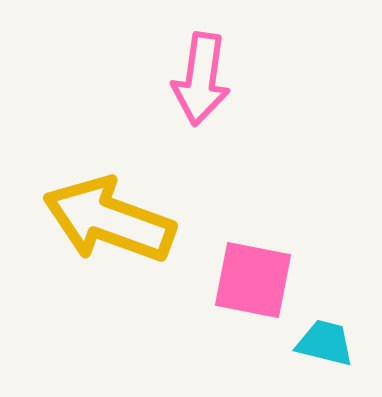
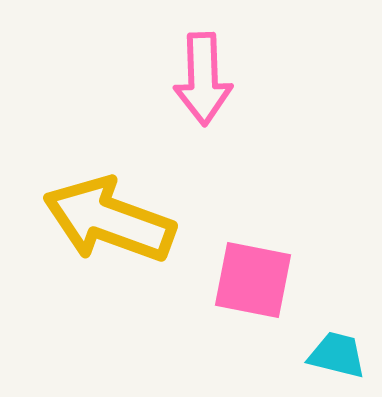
pink arrow: moved 2 px right; rotated 10 degrees counterclockwise
cyan trapezoid: moved 12 px right, 12 px down
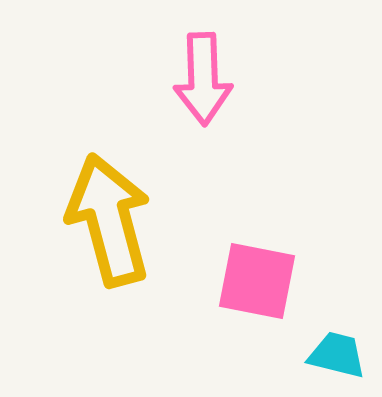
yellow arrow: rotated 55 degrees clockwise
pink square: moved 4 px right, 1 px down
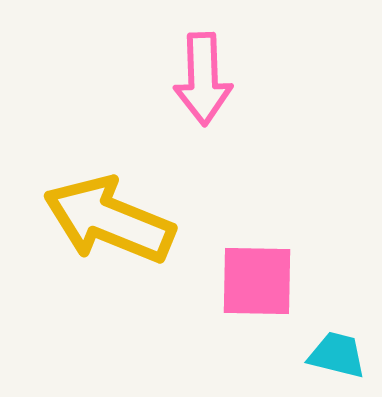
yellow arrow: rotated 53 degrees counterclockwise
pink square: rotated 10 degrees counterclockwise
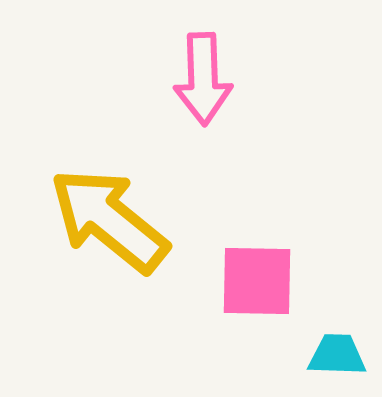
yellow arrow: rotated 17 degrees clockwise
cyan trapezoid: rotated 12 degrees counterclockwise
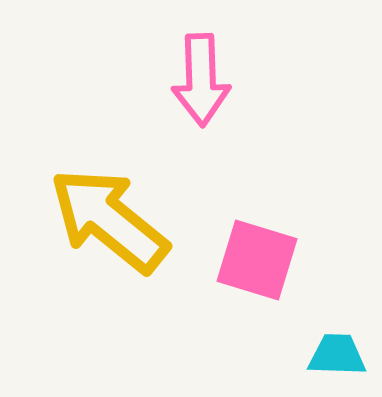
pink arrow: moved 2 px left, 1 px down
pink square: moved 21 px up; rotated 16 degrees clockwise
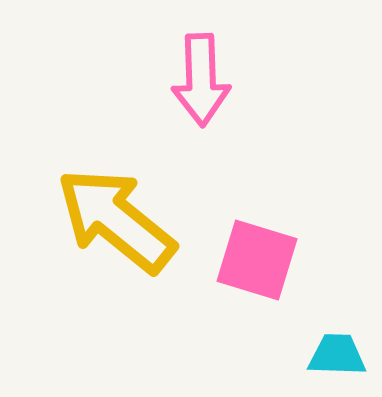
yellow arrow: moved 7 px right
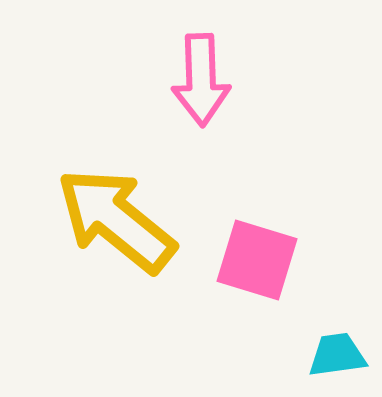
cyan trapezoid: rotated 10 degrees counterclockwise
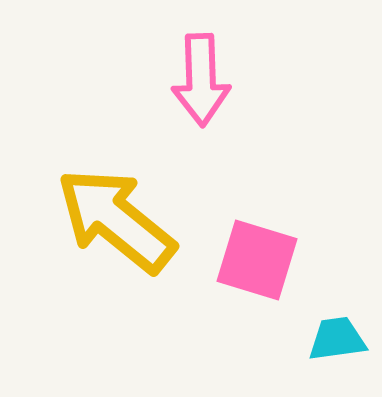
cyan trapezoid: moved 16 px up
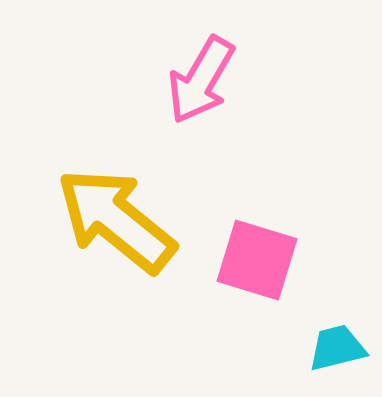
pink arrow: rotated 32 degrees clockwise
cyan trapezoid: moved 9 px down; rotated 6 degrees counterclockwise
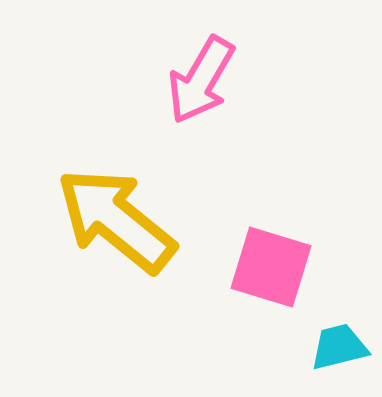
pink square: moved 14 px right, 7 px down
cyan trapezoid: moved 2 px right, 1 px up
